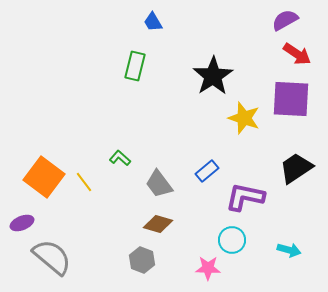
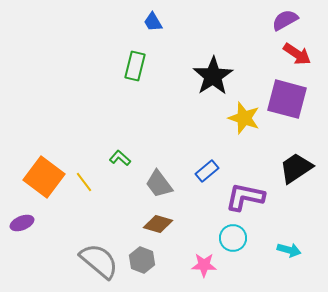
purple square: moved 4 px left; rotated 12 degrees clockwise
cyan circle: moved 1 px right, 2 px up
gray semicircle: moved 47 px right, 4 px down
pink star: moved 4 px left, 3 px up
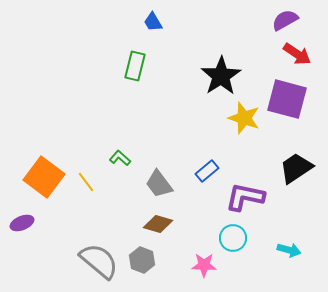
black star: moved 8 px right
yellow line: moved 2 px right
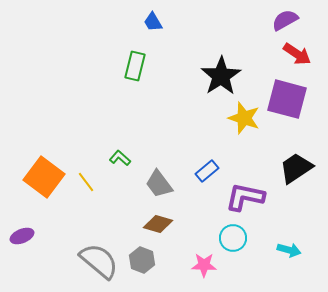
purple ellipse: moved 13 px down
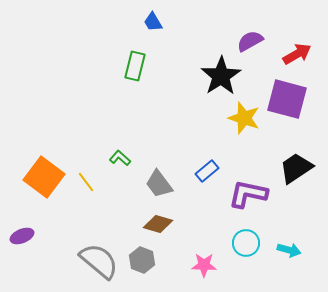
purple semicircle: moved 35 px left, 21 px down
red arrow: rotated 64 degrees counterclockwise
purple L-shape: moved 3 px right, 3 px up
cyan circle: moved 13 px right, 5 px down
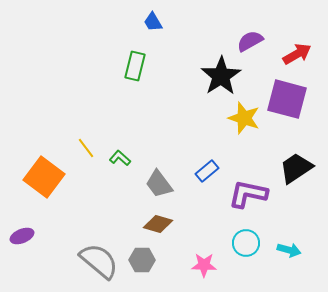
yellow line: moved 34 px up
gray hexagon: rotated 20 degrees counterclockwise
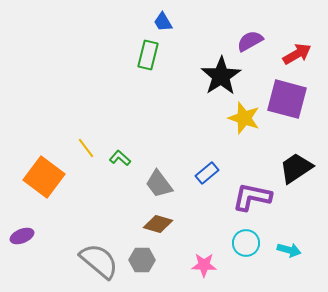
blue trapezoid: moved 10 px right
green rectangle: moved 13 px right, 11 px up
blue rectangle: moved 2 px down
purple L-shape: moved 4 px right, 3 px down
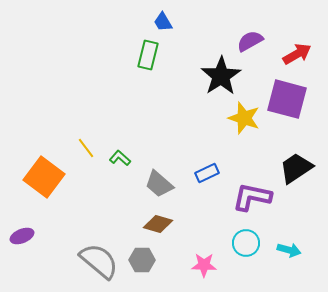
blue rectangle: rotated 15 degrees clockwise
gray trapezoid: rotated 12 degrees counterclockwise
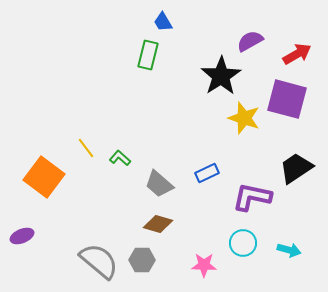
cyan circle: moved 3 px left
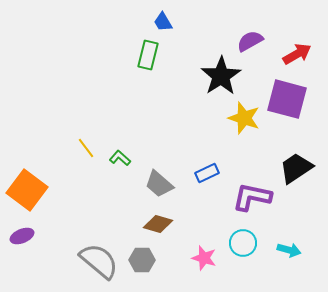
orange square: moved 17 px left, 13 px down
pink star: moved 7 px up; rotated 15 degrees clockwise
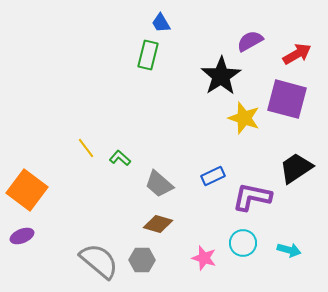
blue trapezoid: moved 2 px left, 1 px down
blue rectangle: moved 6 px right, 3 px down
